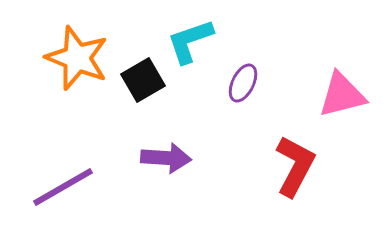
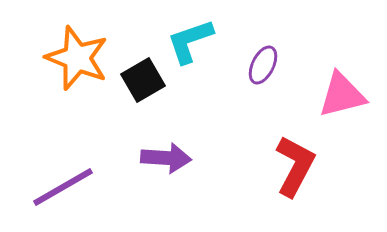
purple ellipse: moved 20 px right, 18 px up
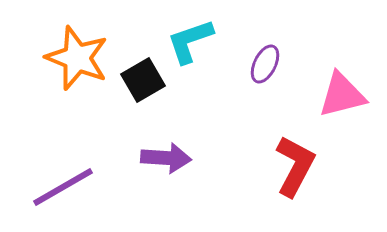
purple ellipse: moved 2 px right, 1 px up
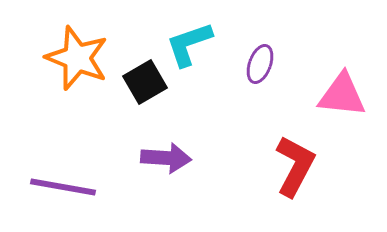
cyan L-shape: moved 1 px left, 3 px down
purple ellipse: moved 5 px left; rotated 6 degrees counterclockwise
black square: moved 2 px right, 2 px down
pink triangle: rotated 20 degrees clockwise
purple line: rotated 40 degrees clockwise
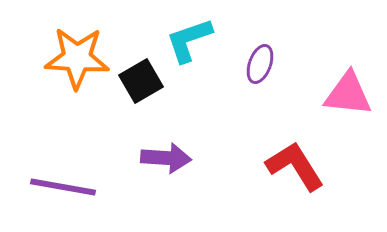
cyan L-shape: moved 4 px up
orange star: rotated 18 degrees counterclockwise
black square: moved 4 px left, 1 px up
pink triangle: moved 6 px right, 1 px up
red L-shape: rotated 60 degrees counterclockwise
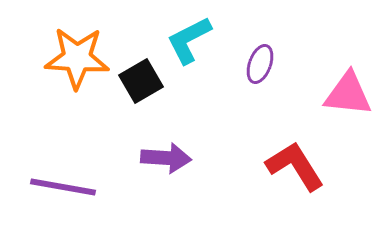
cyan L-shape: rotated 8 degrees counterclockwise
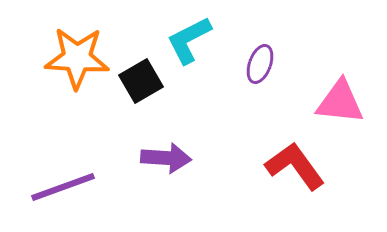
pink triangle: moved 8 px left, 8 px down
red L-shape: rotated 4 degrees counterclockwise
purple line: rotated 30 degrees counterclockwise
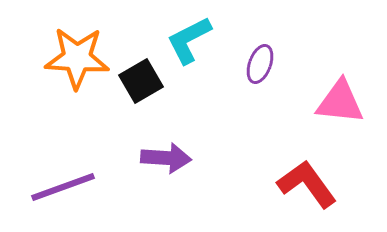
red L-shape: moved 12 px right, 18 px down
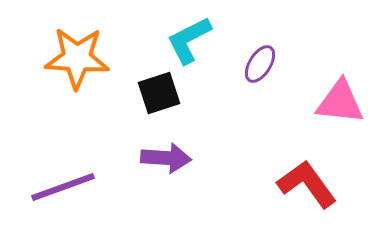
purple ellipse: rotated 12 degrees clockwise
black square: moved 18 px right, 12 px down; rotated 12 degrees clockwise
